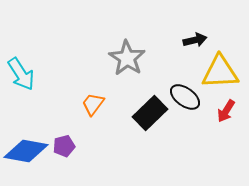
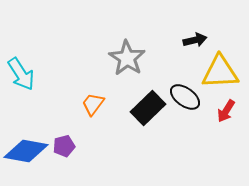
black rectangle: moved 2 px left, 5 px up
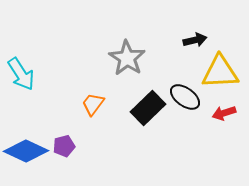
red arrow: moved 2 px left, 2 px down; rotated 40 degrees clockwise
blue diamond: rotated 15 degrees clockwise
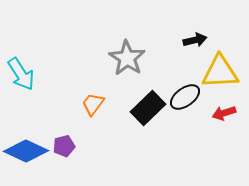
black ellipse: rotated 72 degrees counterclockwise
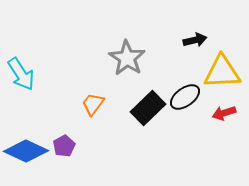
yellow triangle: moved 2 px right
purple pentagon: rotated 15 degrees counterclockwise
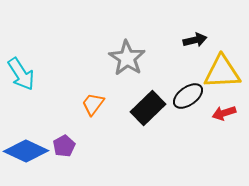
black ellipse: moved 3 px right, 1 px up
